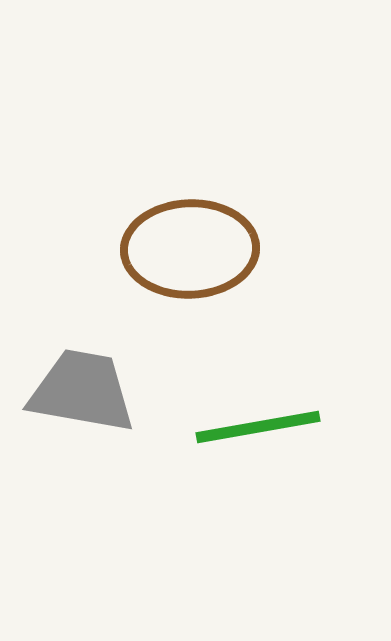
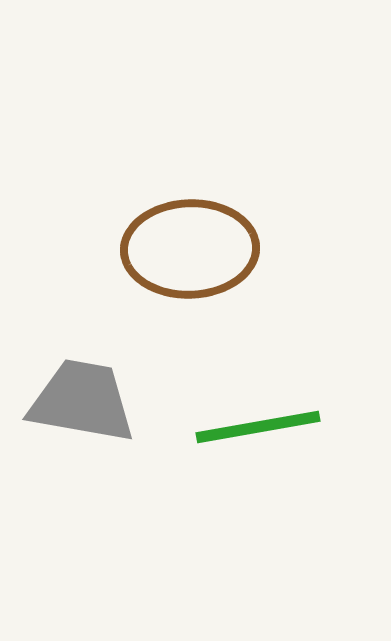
gray trapezoid: moved 10 px down
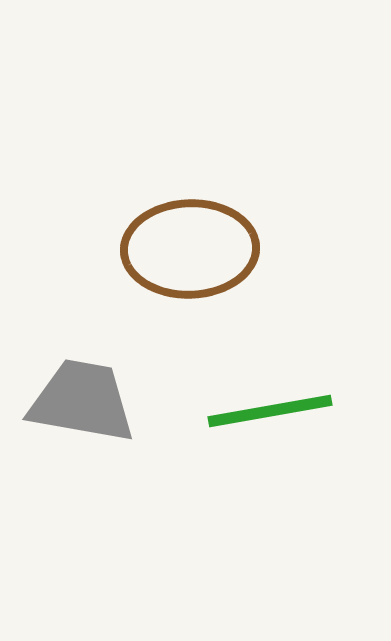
green line: moved 12 px right, 16 px up
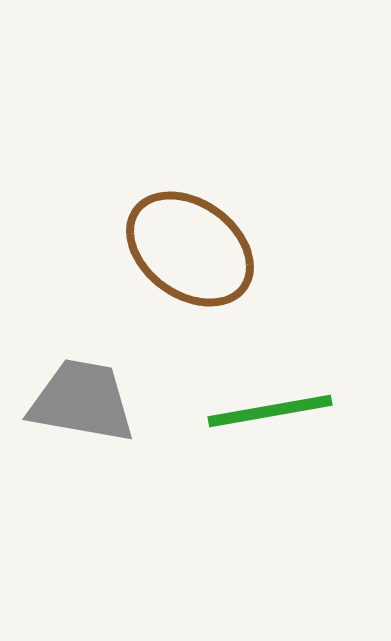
brown ellipse: rotated 38 degrees clockwise
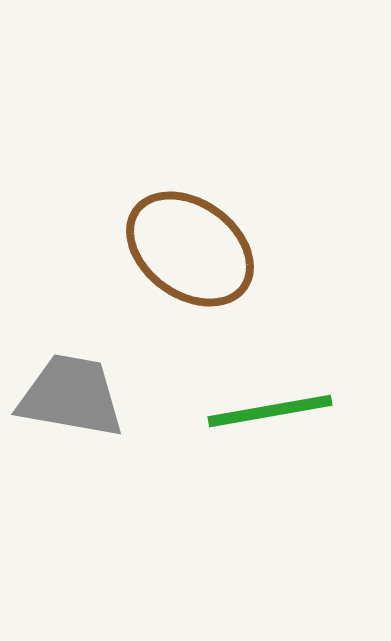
gray trapezoid: moved 11 px left, 5 px up
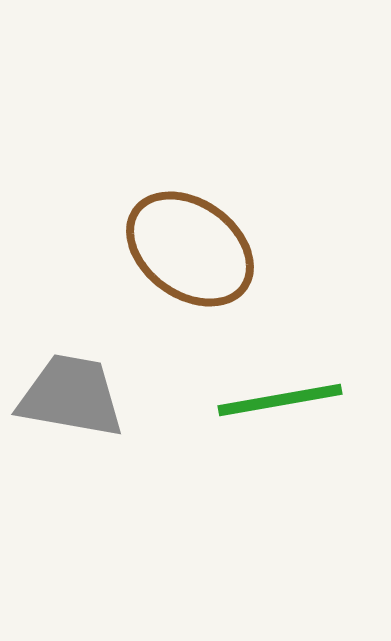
green line: moved 10 px right, 11 px up
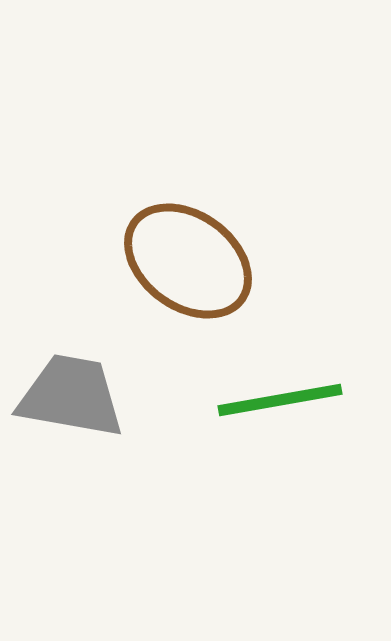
brown ellipse: moved 2 px left, 12 px down
